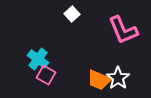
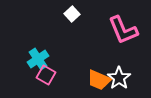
cyan cross: rotated 20 degrees clockwise
white star: moved 1 px right
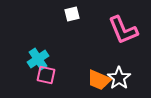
white square: rotated 28 degrees clockwise
pink square: rotated 18 degrees counterclockwise
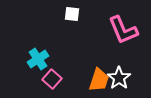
white square: rotated 21 degrees clockwise
pink square: moved 6 px right, 4 px down; rotated 30 degrees clockwise
orange trapezoid: rotated 95 degrees counterclockwise
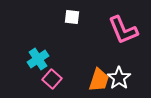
white square: moved 3 px down
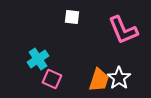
pink square: rotated 18 degrees counterclockwise
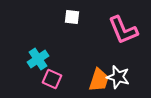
white star: moved 1 px left, 1 px up; rotated 20 degrees counterclockwise
